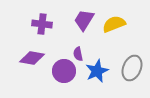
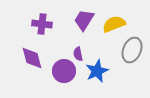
purple diamond: rotated 65 degrees clockwise
gray ellipse: moved 18 px up
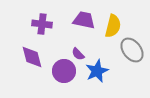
purple trapezoid: rotated 70 degrees clockwise
yellow semicircle: moved 1 px left, 2 px down; rotated 125 degrees clockwise
gray ellipse: rotated 60 degrees counterclockwise
purple semicircle: rotated 32 degrees counterclockwise
purple diamond: moved 1 px up
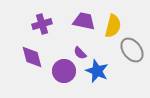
purple trapezoid: moved 1 px down
purple cross: rotated 24 degrees counterclockwise
purple semicircle: moved 2 px right, 1 px up
blue star: rotated 25 degrees counterclockwise
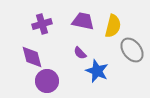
purple trapezoid: moved 1 px left
purple circle: moved 17 px left, 10 px down
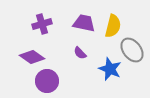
purple trapezoid: moved 1 px right, 2 px down
purple diamond: rotated 40 degrees counterclockwise
blue star: moved 13 px right, 2 px up
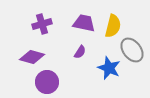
purple semicircle: moved 1 px up; rotated 104 degrees counterclockwise
purple diamond: rotated 20 degrees counterclockwise
blue star: moved 1 px left, 1 px up
purple circle: moved 1 px down
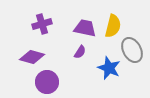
purple trapezoid: moved 1 px right, 5 px down
gray ellipse: rotated 10 degrees clockwise
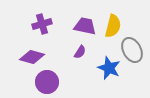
purple trapezoid: moved 2 px up
